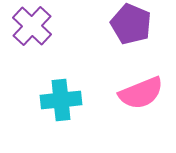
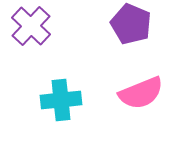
purple cross: moved 1 px left
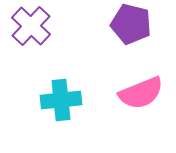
purple pentagon: rotated 9 degrees counterclockwise
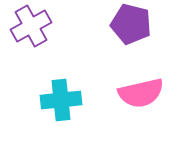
purple cross: rotated 18 degrees clockwise
pink semicircle: rotated 9 degrees clockwise
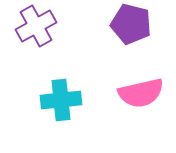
purple cross: moved 5 px right
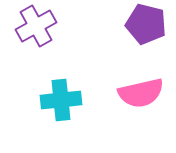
purple pentagon: moved 15 px right
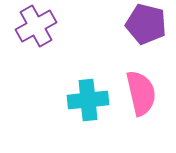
pink semicircle: rotated 90 degrees counterclockwise
cyan cross: moved 27 px right
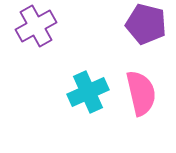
cyan cross: moved 8 px up; rotated 18 degrees counterclockwise
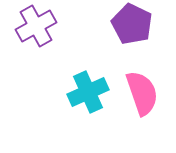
purple pentagon: moved 14 px left; rotated 12 degrees clockwise
pink semicircle: moved 1 px right; rotated 6 degrees counterclockwise
